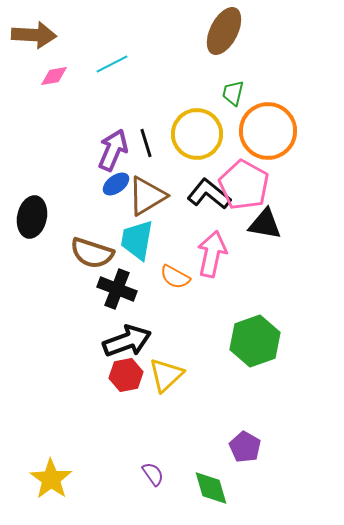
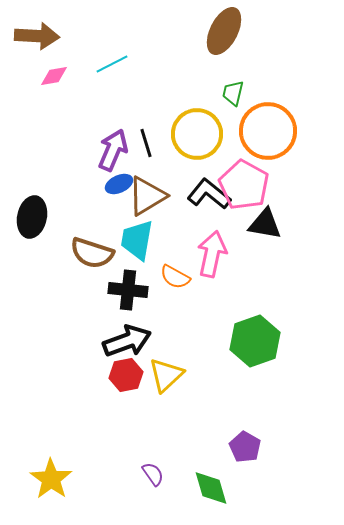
brown arrow: moved 3 px right, 1 px down
blue ellipse: moved 3 px right; rotated 12 degrees clockwise
black cross: moved 11 px right, 1 px down; rotated 15 degrees counterclockwise
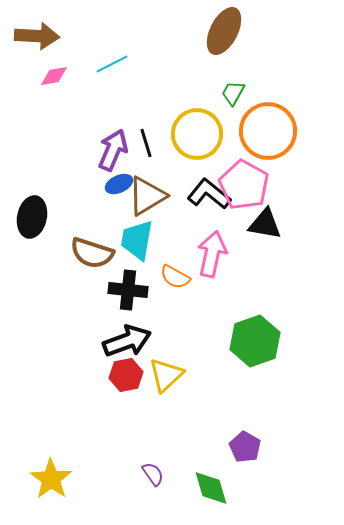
green trapezoid: rotated 16 degrees clockwise
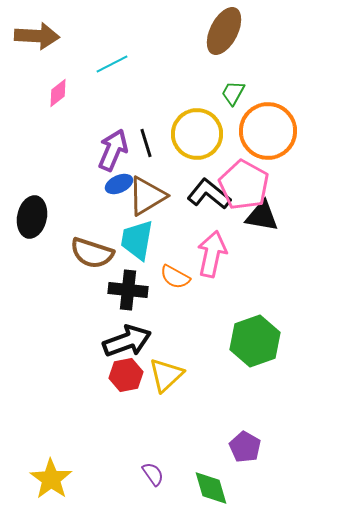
pink diamond: moved 4 px right, 17 px down; rotated 28 degrees counterclockwise
black triangle: moved 3 px left, 8 px up
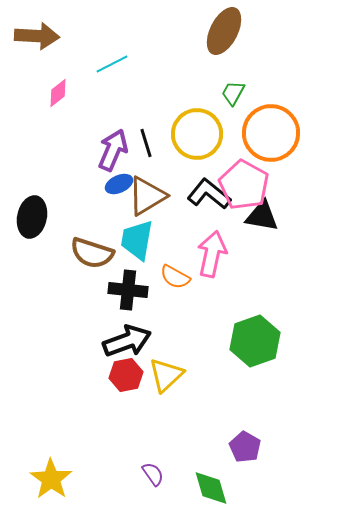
orange circle: moved 3 px right, 2 px down
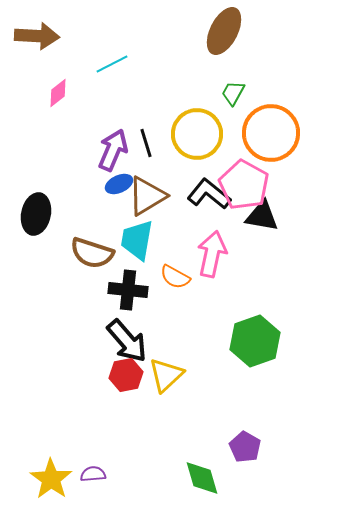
black ellipse: moved 4 px right, 3 px up
black arrow: rotated 69 degrees clockwise
purple semicircle: moved 60 px left; rotated 60 degrees counterclockwise
green diamond: moved 9 px left, 10 px up
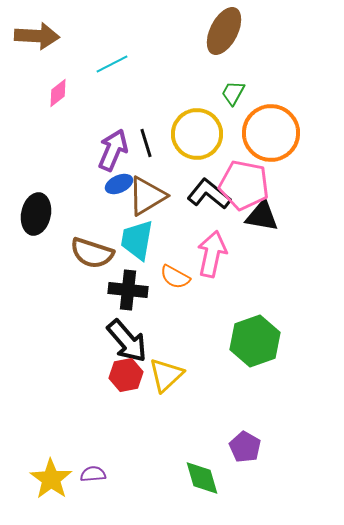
pink pentagon: rotated 18 degrees counterclockwise
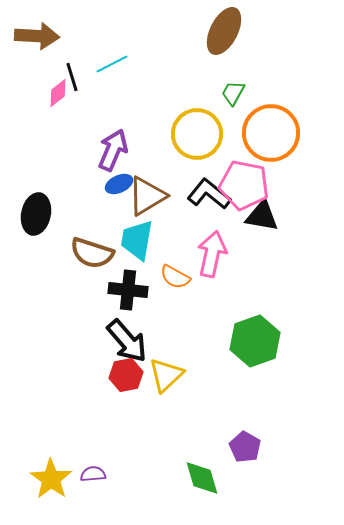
black line: moved 74 px left, 66 px up
